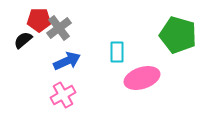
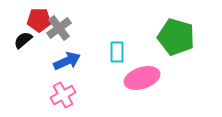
green pentagon: moved 2 px left, 2 px down
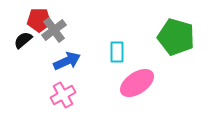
gray cross: moved 5 px left, 2 px down
pink ellipse: moved 5 px left, 5 px down; rotated 16 degrees counterclockwise
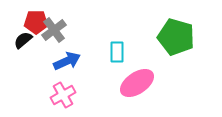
red pentagon: moved 3 px left, 2 px down
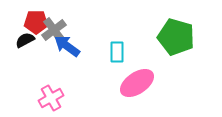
black semicircle: moved 2 px right; rotated 12 degrees clockwise
blue arrow: moved 15 px up; rotated 120 degrees counterclockwise
pink cross: moved 12 px left, 3 px down
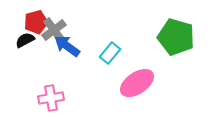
red pentagon: rotated 15 degrees counterclockwise
cyan rectangle: moved 7 px left, 1 px down; rotated 40 degrees clockwise
pink cross: rotated 20 degrees clockwise
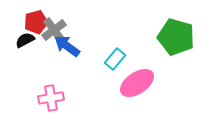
cyan rectangle: moved 5 px right, 6 px down
